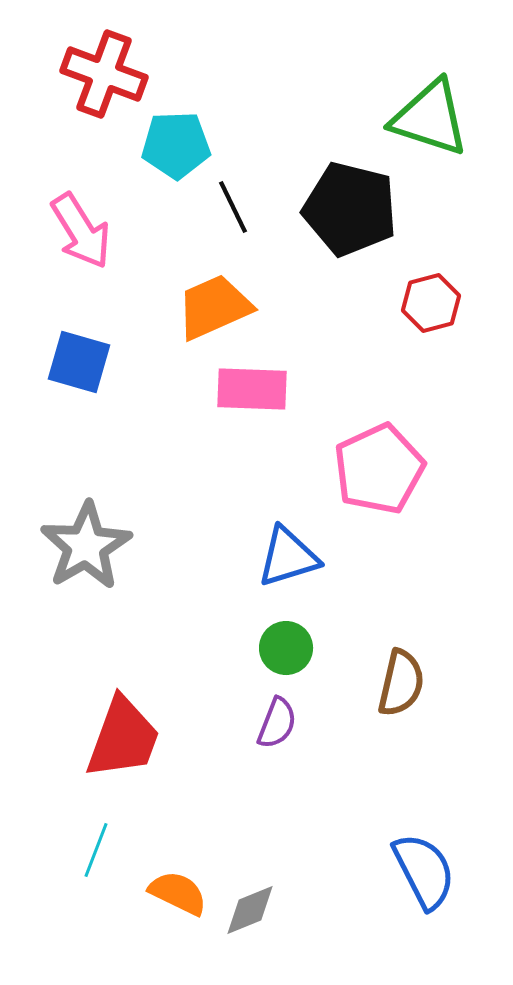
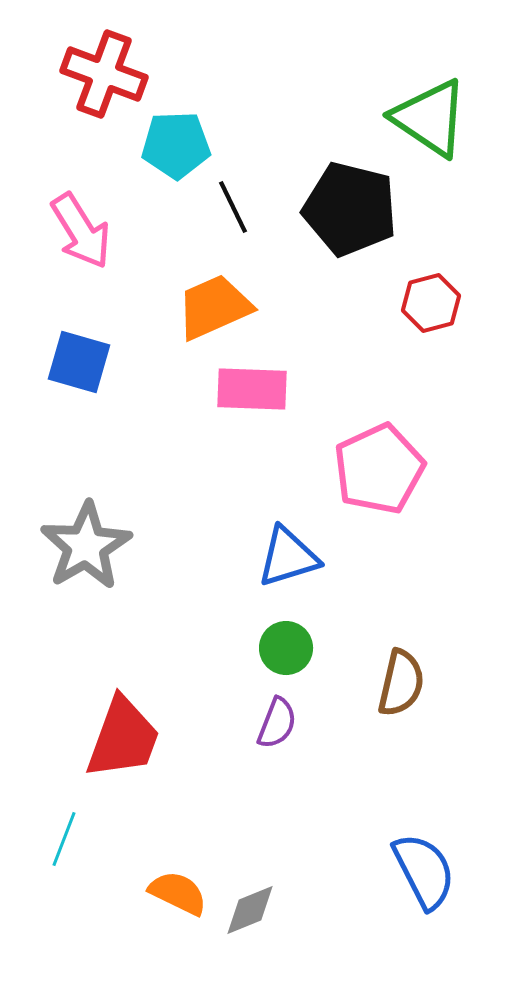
green triangle: rotated 16 degrees clockwise
cyan line: moved 32 px left, 11 px up
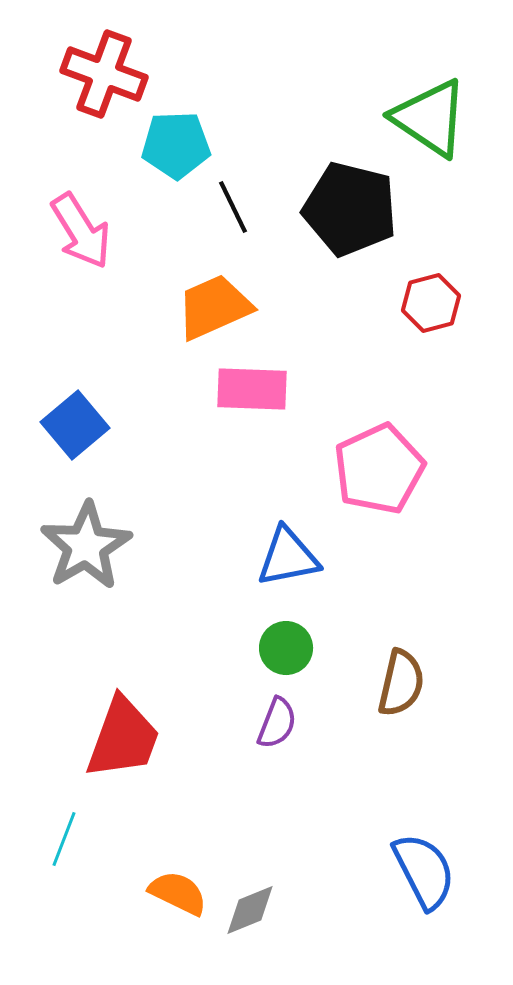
blue square: moved 4 px left, 63 px down; rotated 34 degrees clockwise
blue triangle: rotated 6 degrees clockwise
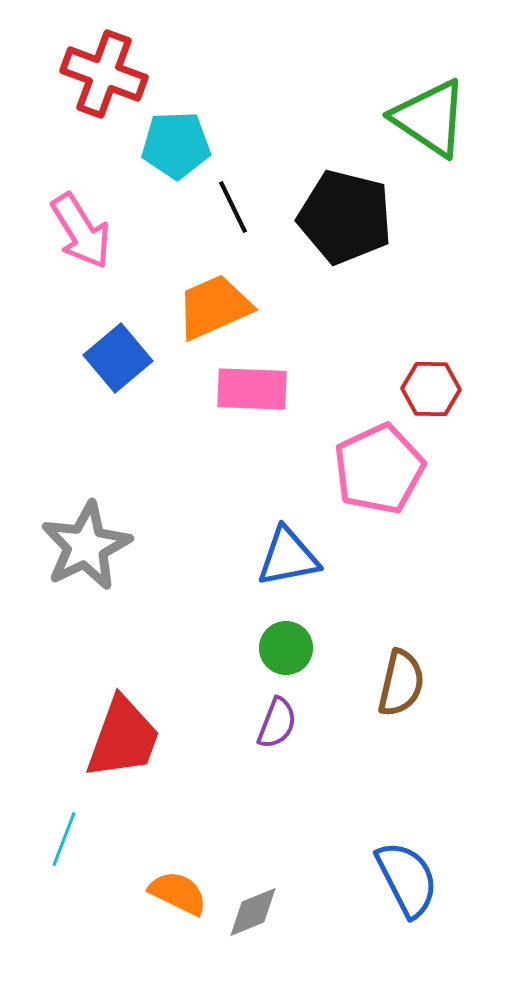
black pentagon: moved 5 px left, 8 px down
red hexagon: moved 86 px down; rotated 16 degrees clockwise
blue square: moved 43 px right, 67 px up
gray star: rotated 4 degrees clockwise
blue semicircle: moved 17 px left, 8 px down
gray diamond: moved 3 px right, 2 px down
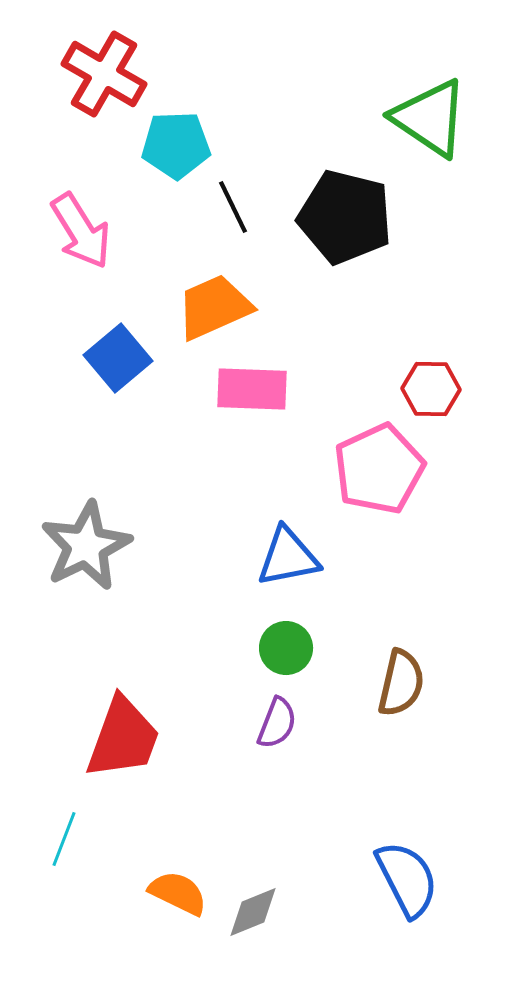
red cross: rotated 10 degrees clockwise
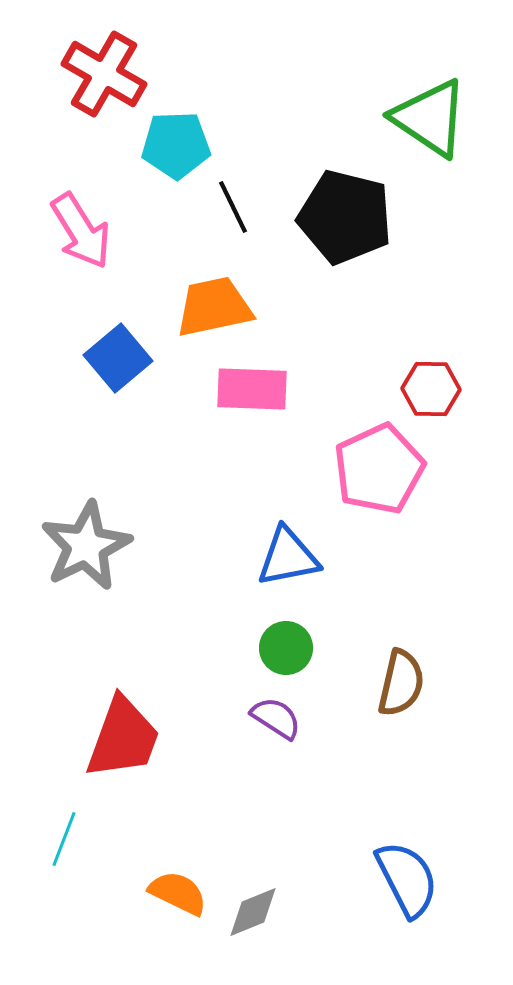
orange trapezoid: rotated 12 degrees clockwise
purple semicircle: moved 1 px left, 5 px up; rotated 78 degrees counterclockwise
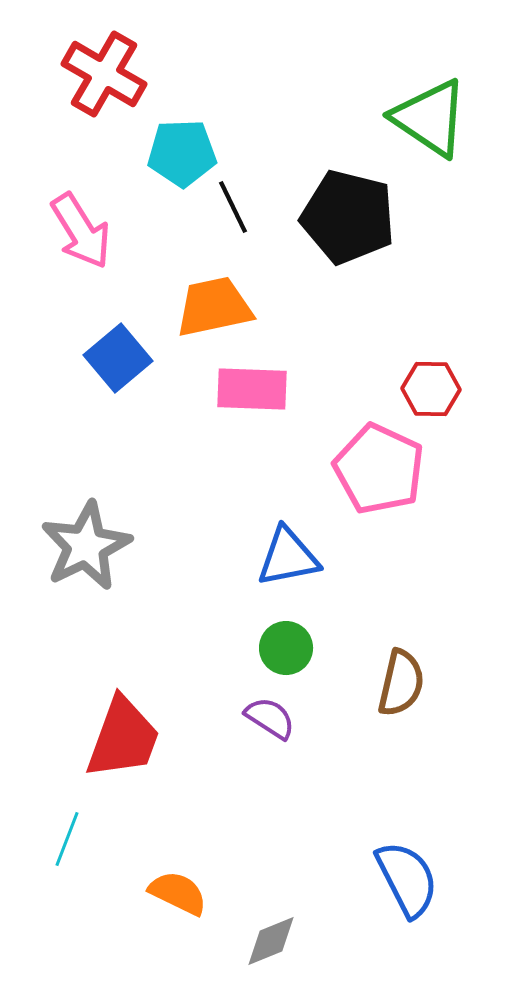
cyan pentagon: moved 6 px right, 8 px down
black pentagon: moved 3 px right
pink pentagon: rotated 22 degrees counterclockwise
purple semicircle: moved 6 px left
cyan line: moved 3 px right
gray diamond: moved 18 px right, 29 px down
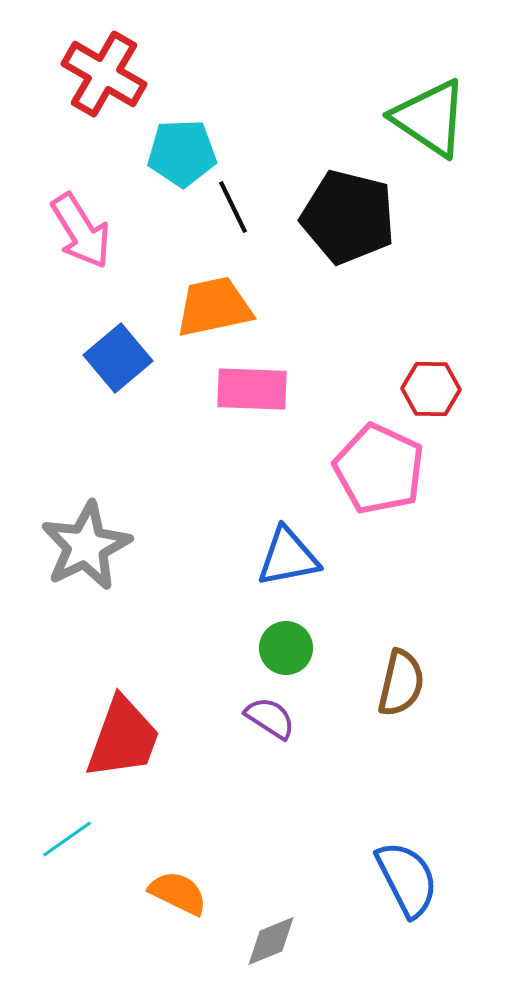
cyan line: rotated 34 degrees clockwise
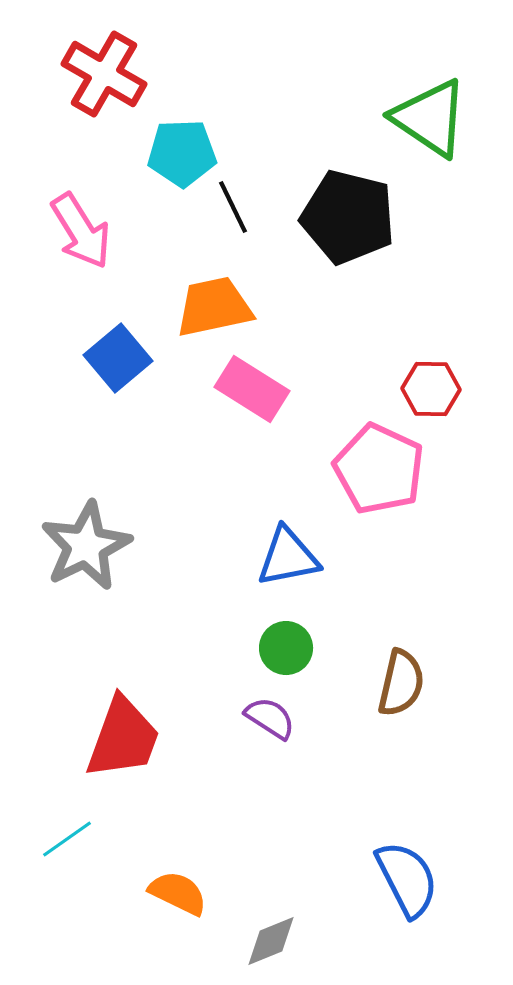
pink rectangle: rotated 30 degrees clockwise
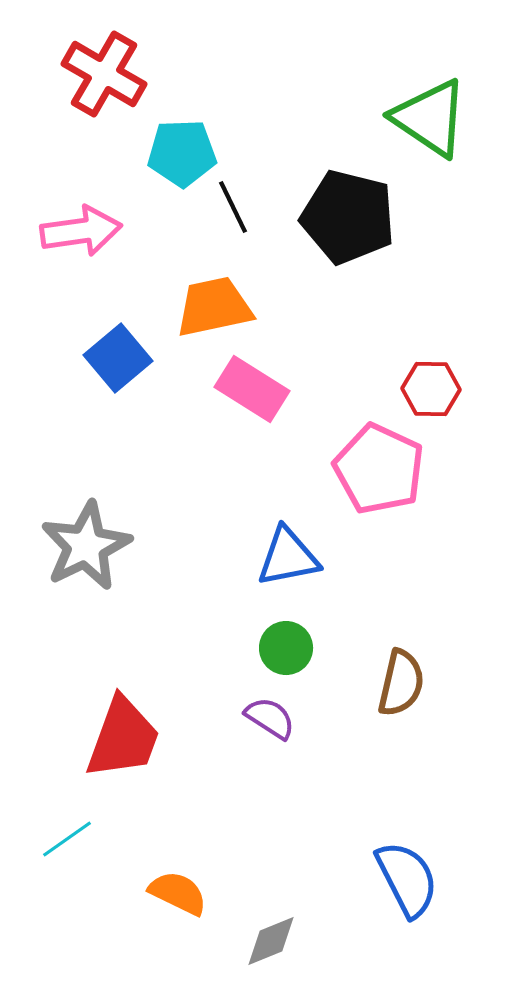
pink arrow: rotated 66 degrees counterclockwise
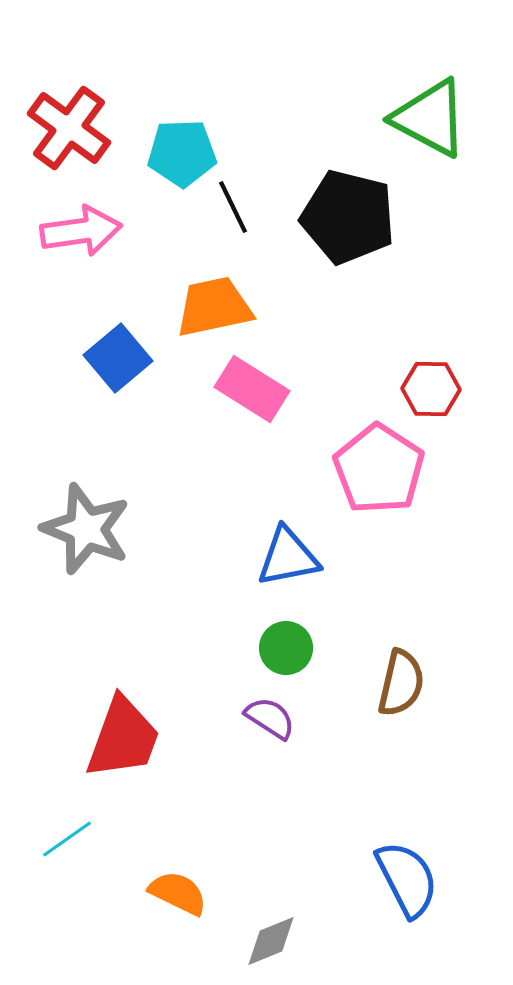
red cross: moved 35 px left, 54 px down; rotated 6 degrees clockwise
green triangle: rotated 6 degrees counterclockwise
pink pentagon: rotated 8 degrees clockwise
gray star: moved 17 px up; rotated 24 degrees counterclockwise
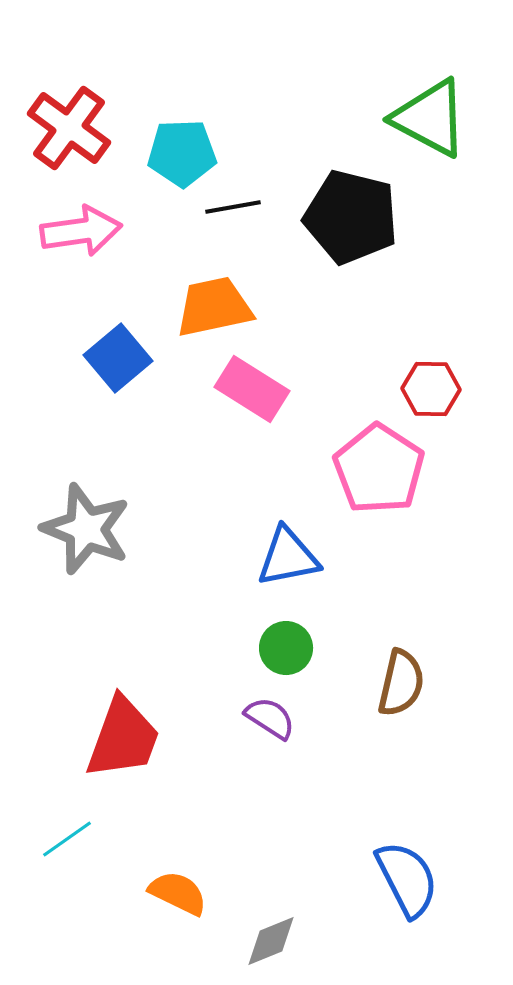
black line: rotated 74 degrees counterclockwise
black pentagon: moved 3 px right
